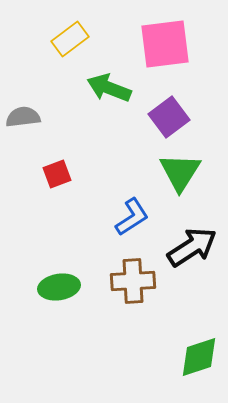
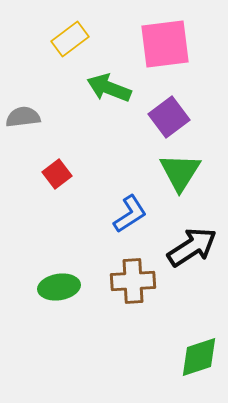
red square: rotated 16 degrees counterclockwise
blue L-shape: moved 2 px left, 3 px up
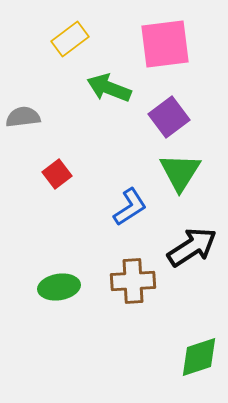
blue L-shape: moved 7 px up
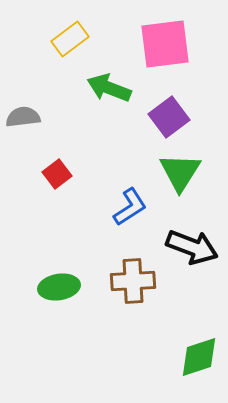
black arrow: rotated 54 degrees clockwise
